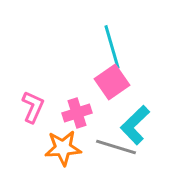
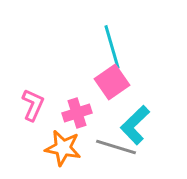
pink L-shape: moved 2 px up
orange star: rotated 15 degrees clockwise
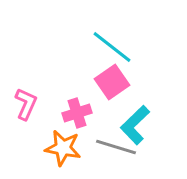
cyan line: rotated 36 degrees counterclockwise
pink L-shape: moved 7 px left, 1 px up
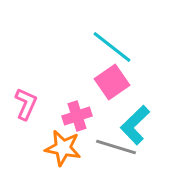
pink cross: moved 3 px down
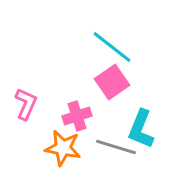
cyan L-shape: moved 6 px right, 4 px down; rotated 24 degrees counterclockwise
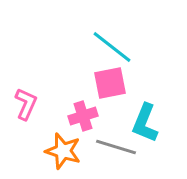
pink square: moved 2 px left, 1 px down; rotated 24 degrees clockwise
pink cross: moved 6 px right
cyan L-shape: moved 4 px right, 6 px up
orange star: moved 3 px down; rotated 6 degrees clockwise
